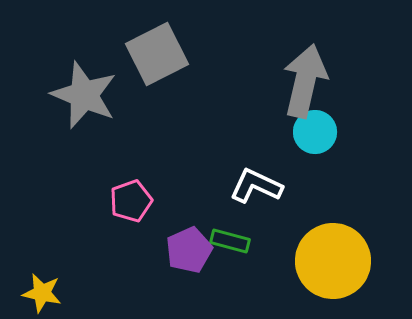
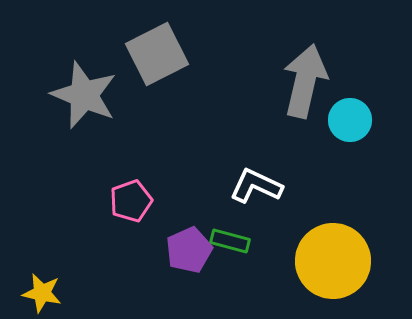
cyan circle: moved 35 px right, 12 px up
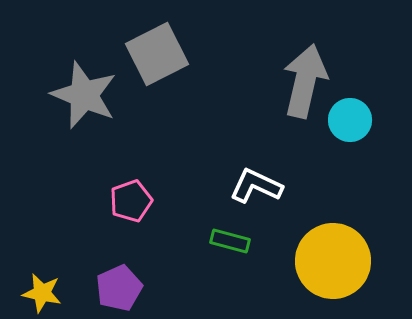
purple pentagon: moved 70 px left, 38 px down
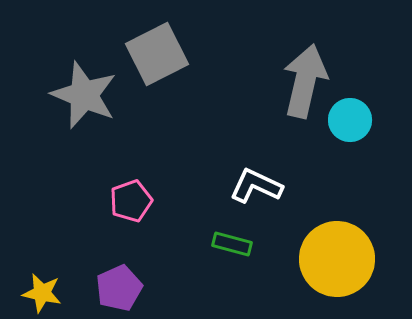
green rectangle: moved 2 px right, 3 px down
yellow circle: moved 4 px right, 2 px up
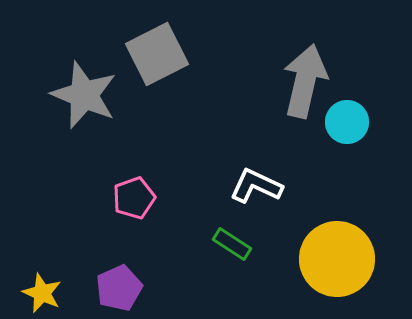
cyan circle: moved 3 px left, 2 px down
pink pentagon: moved 3 px right, 3 px up
green rectangle: rotated 18 degrees clockwise
yellow star: rotated 12 degrees clockwise
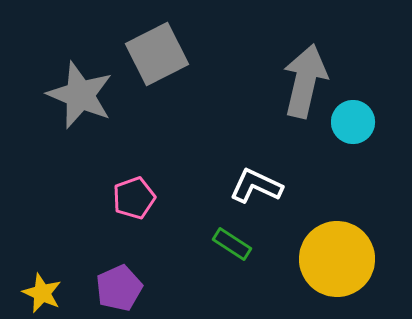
gray star: moved 4 px left
cyan circle: moved 6 px right
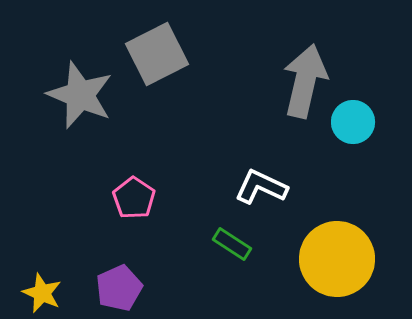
white L-shape: moved 5 px right, 1 px down
pink pentagon: rotated 18 degrees counterclockwise
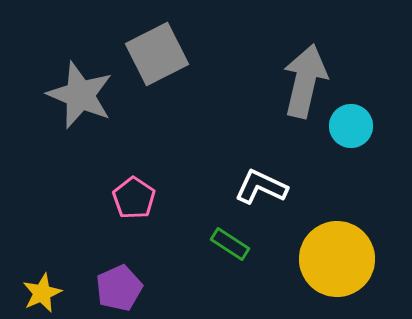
cyan circle: moved 2 px left, 4 px down
green rectangle: moved 2 px left
yellow star: rotated 24 degrees clockwise
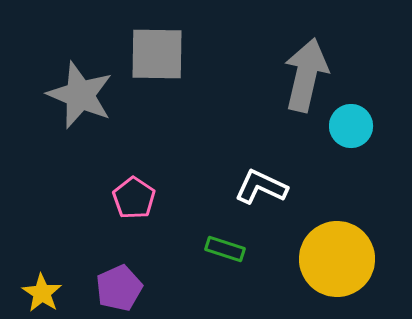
gray square: rotated 28 degrees clockwise
gray arrow: moved 1 px right, 6 px up
green rectangle: moved 5 px left, 5 px down; rotated 15 degrees counterclockwise
yellow star: rotated 15 degrees counterclockwise
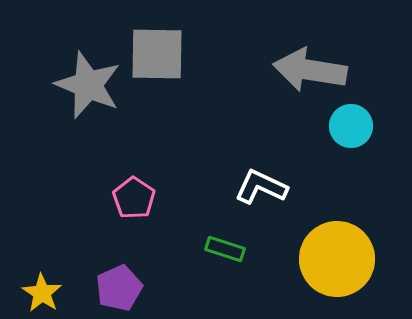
gray arrow: moved 4 px right, 5 px up; rotated 94 degrees counterclockwise
gray star: moved 8 px right, 10 px up
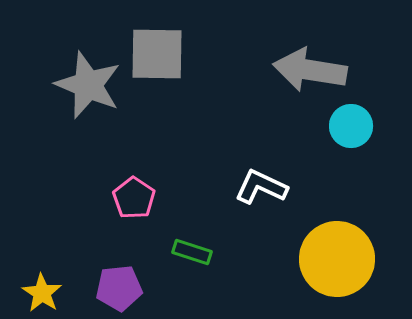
green rectangle: moved 33 px left, 3 px down
purple pentagon: rotated 18 degrees clockwise
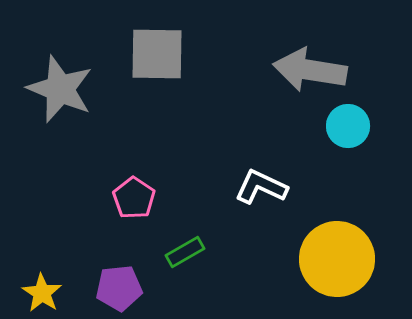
gray star: moved 28 px left, 4 px down
cyan circle: moved 3 px left
green rectangle: moved 7 px left; rotated 48 degrees counterclockwise
